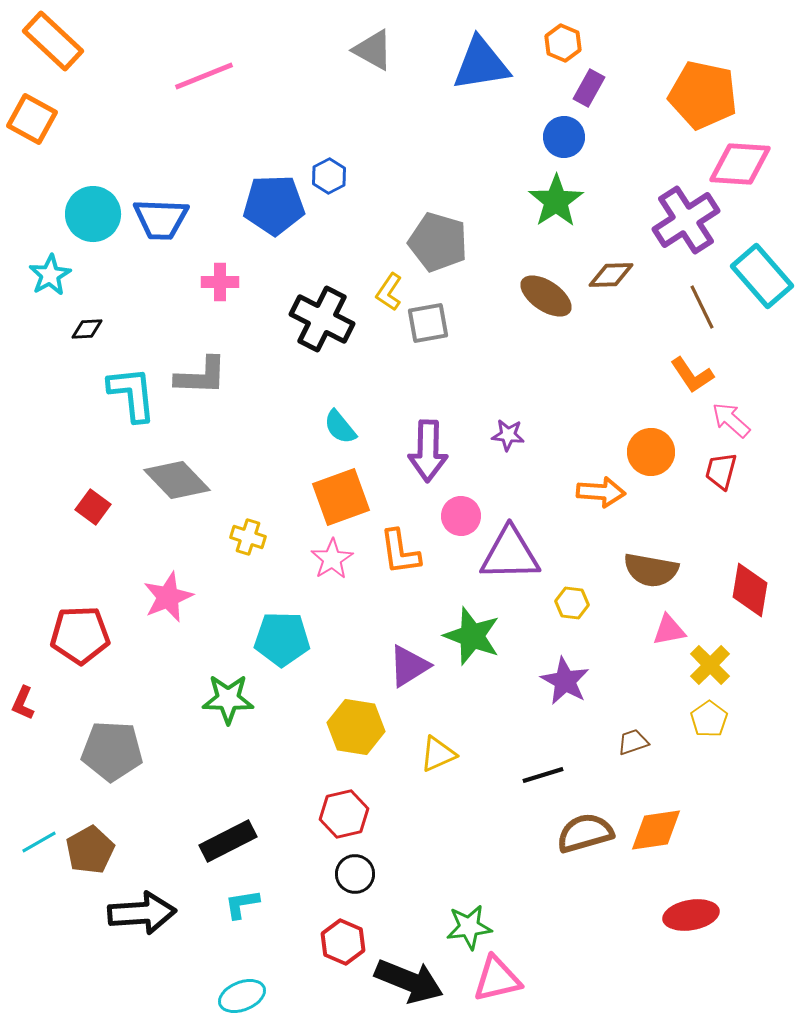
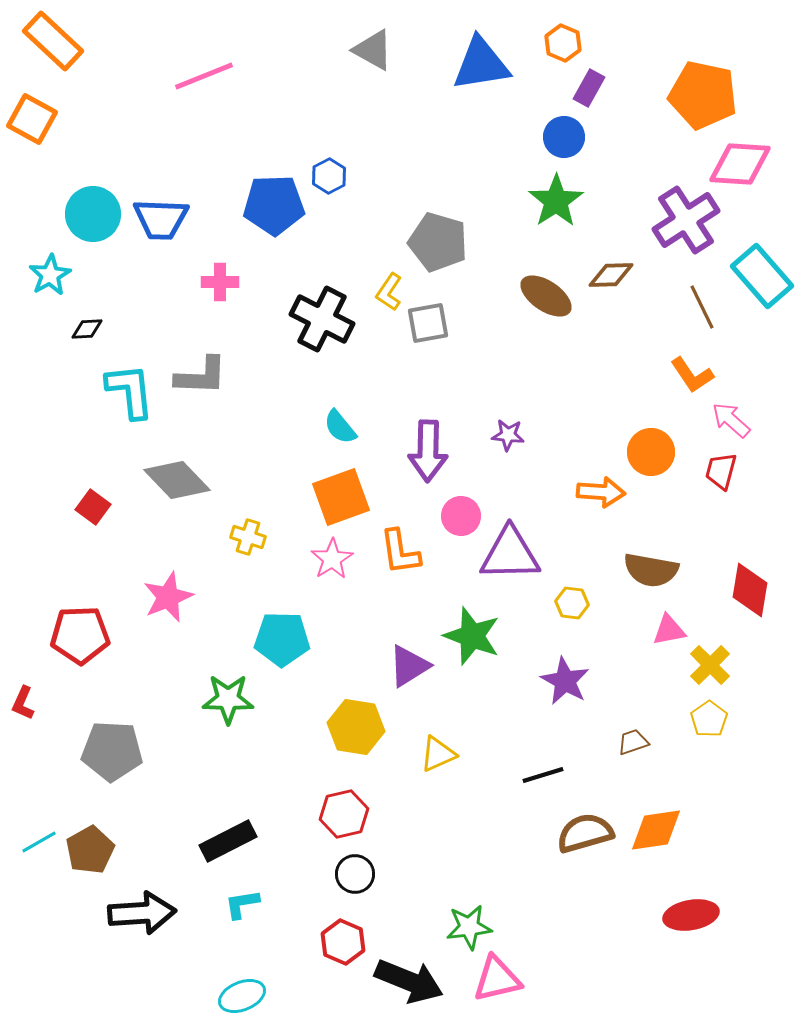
cyan L-shape at (132, 394): moved 2 px left, 3 px up
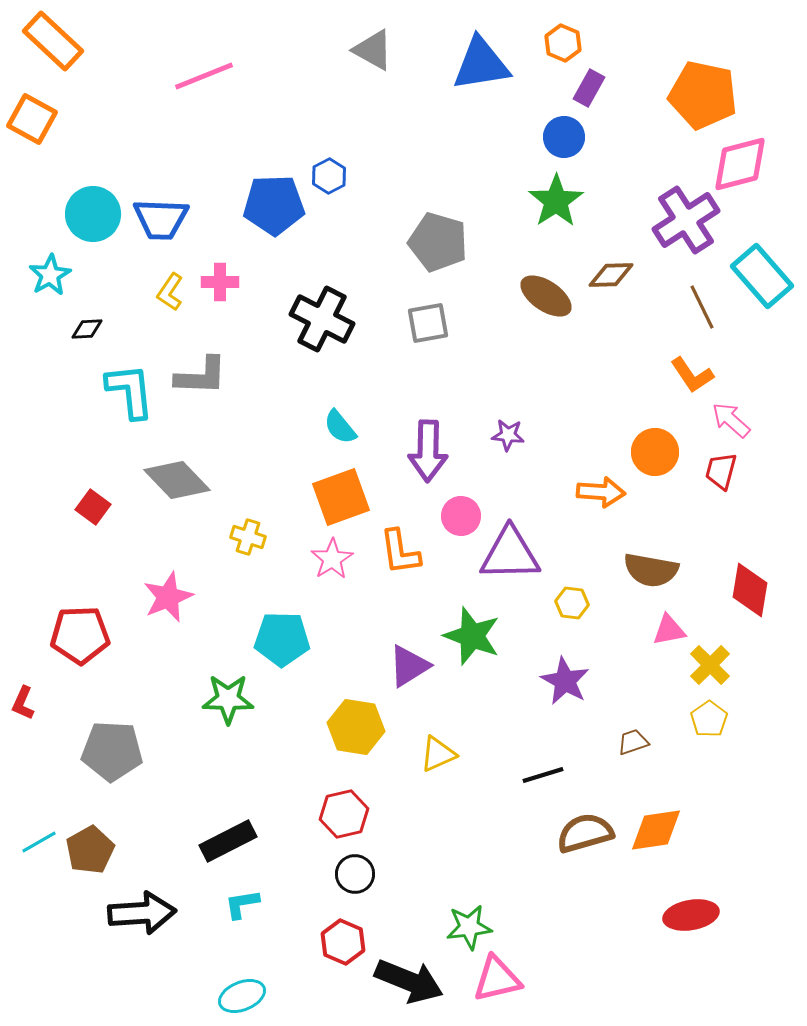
pink diamond at (740, 164): rotated 18 degrees counterclockwise
yellow L-shape at (389, 292): moved 219 px left
orange circle at (651, 452): moved 4 px right
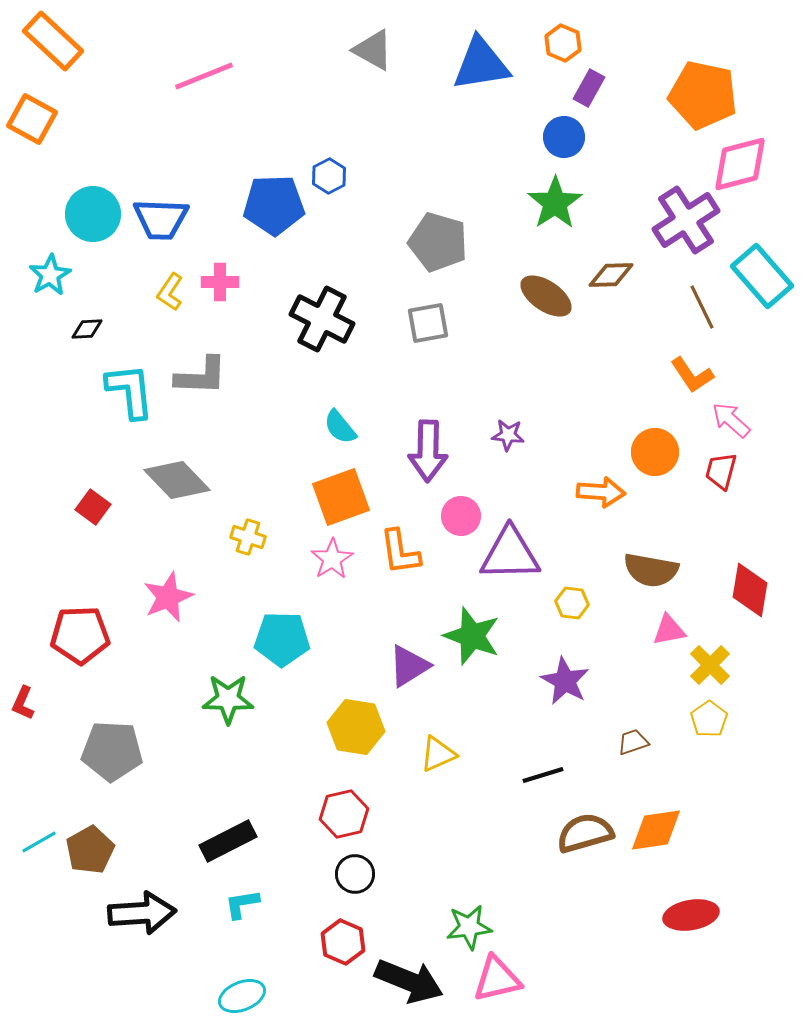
green star at (556, 201): moved 1 px left, 2 px down
